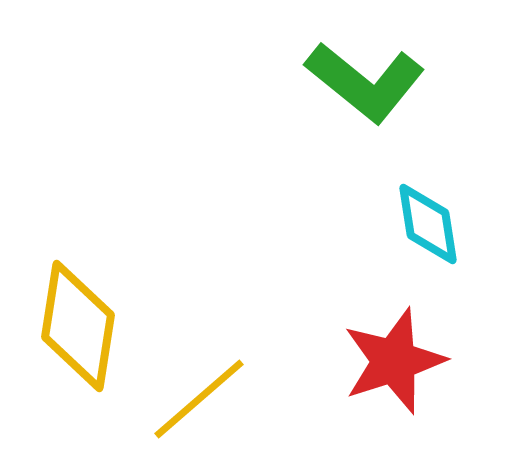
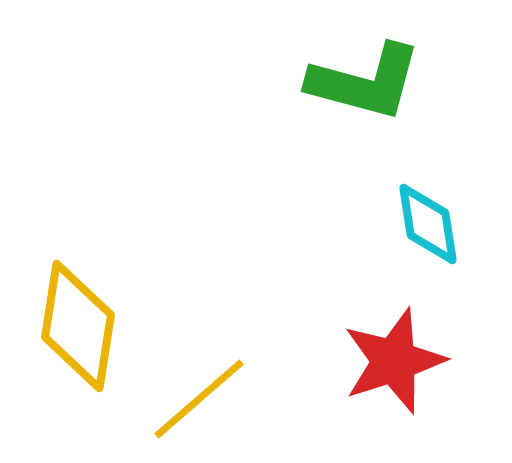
green L-shape: rotated 24 degrees counterclockwise
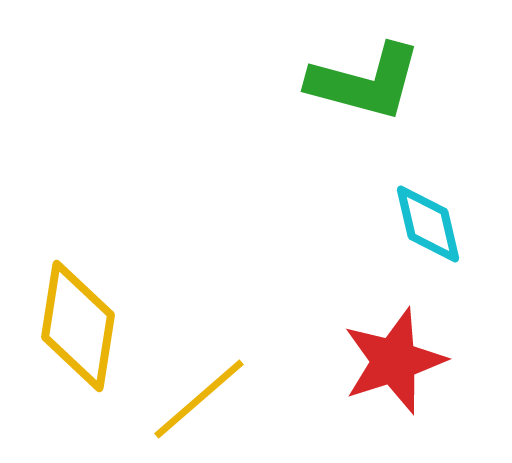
cyan diamond: rotated 4 degrees counterclockwise
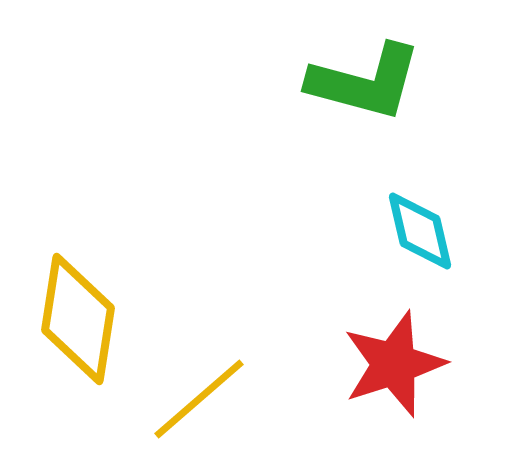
cyan diamond: moved 8 px left, 7 px down
yellow diamond: moved 7 px up
red star: moved 3 px down
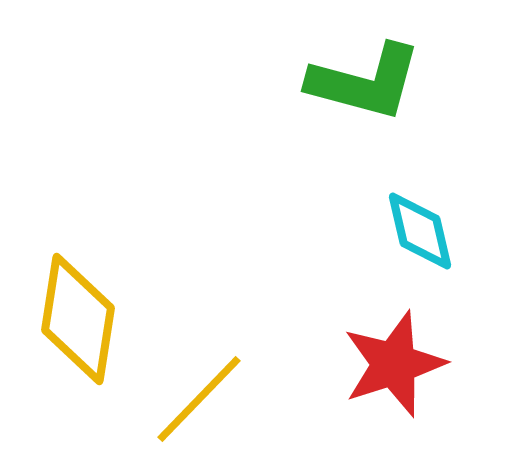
yellow line: rotated 5 degrees counterclockwise
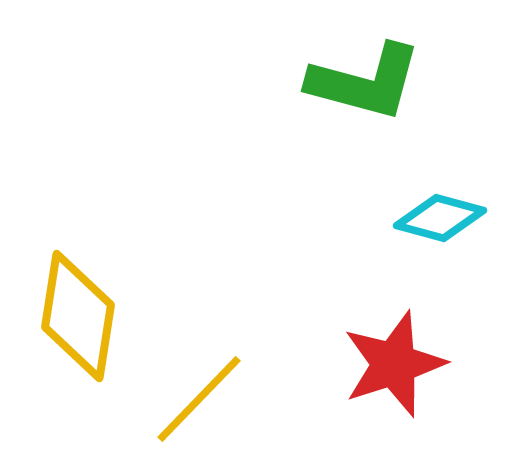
cyan diamond: moved 20 px right, 13 px up; rotated 62 degrees counterclockwise
yellow diamond: moved 3 px up
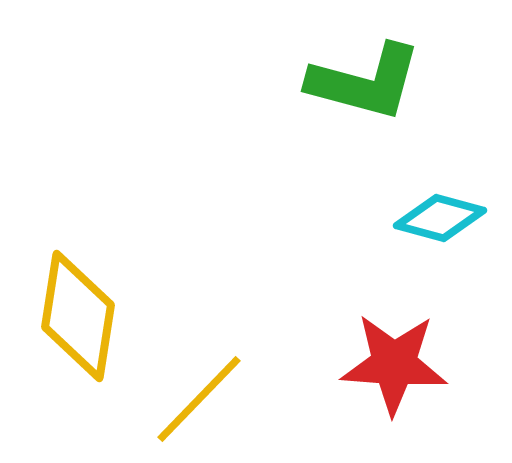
red star: rotated 22 degrees clockwise
